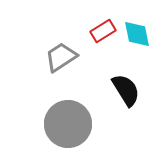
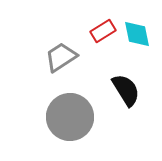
gray circle: moved 2 px right, 7 px up
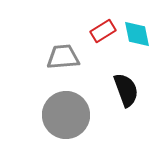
gray trapezoid: moved 2 px right; rotated 28 degrees clockwise
black semicircle: rotated 12 degrees clockwise
gray circle: moved 4 px left, 2 px up
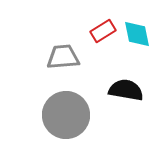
black semicircle: rotated 60 degrees counterclockwise
